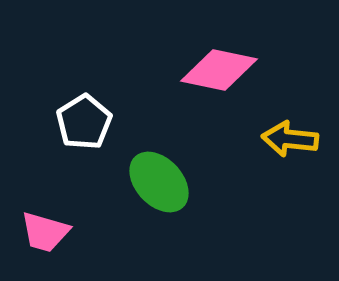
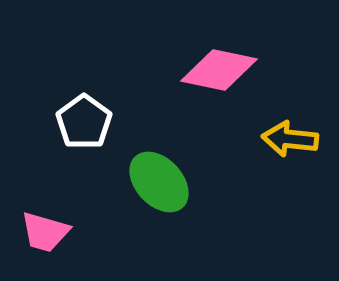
white pentagon: rotated 4 degrees counterclockwise
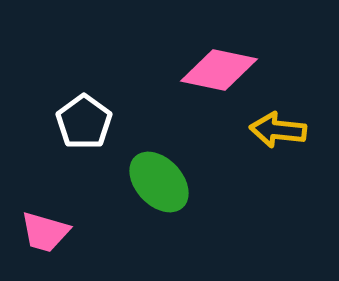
yellow arrow: moved 12 px left, 9 px up
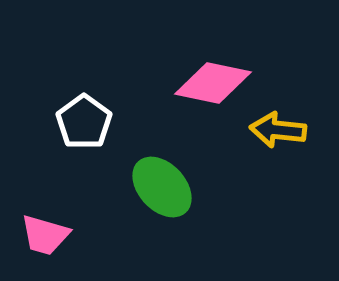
pink diamond: moved 6 px left, 13 px down
green ellipse: moved 3 px right, 5 px down
pink trapezoid: moved 3 px down
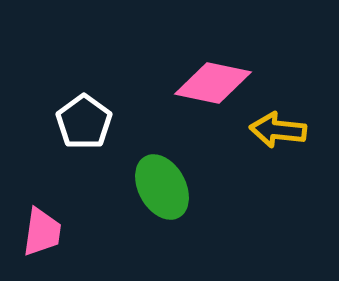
green ellipse: rotated 14 degrees clockwise
pink trapezoid: moved 3 px left, 3 px up; rotated 98 degrees counterclockwise
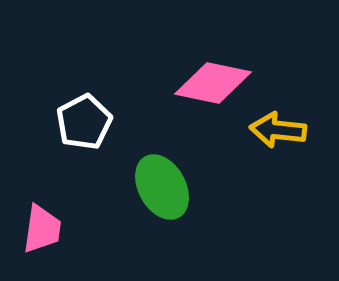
white pentagon: rotated 8 degrees clockwise
pink trapezoid: moved 3 px up
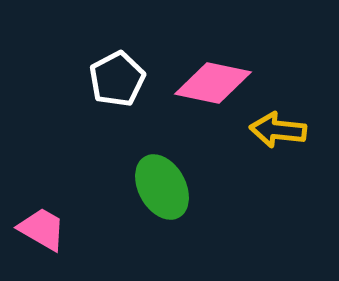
white pentagon: moved 33 px right, 43 px up
pink trapezoid: rotated 68 degrees counterclockwise
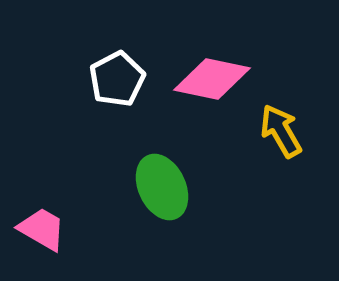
pink diamond: moved 1 px left, 4 px up
yellow arrow: moved 3 px right, 1 px down; rotated 54 degrees clockwise
green ellipse: rotated 4 degrees clockwise
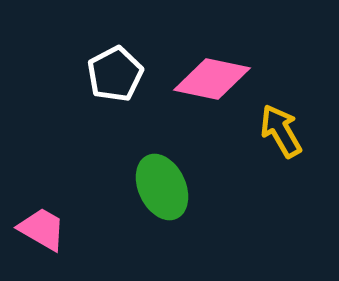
white pentagon: moved 2 px left, 5 px up
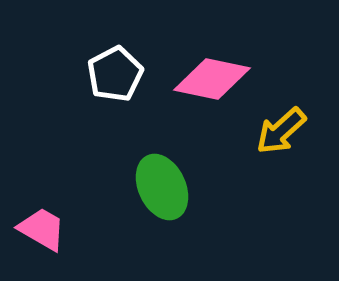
yellow arrow: rotated 102 degrees counterclockwise
